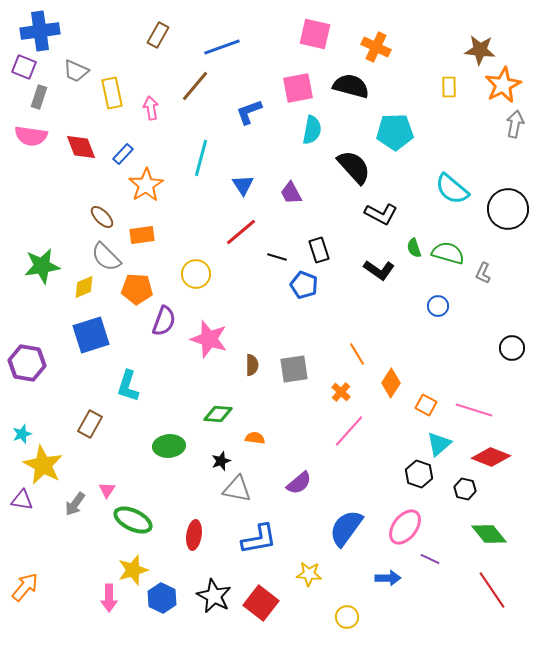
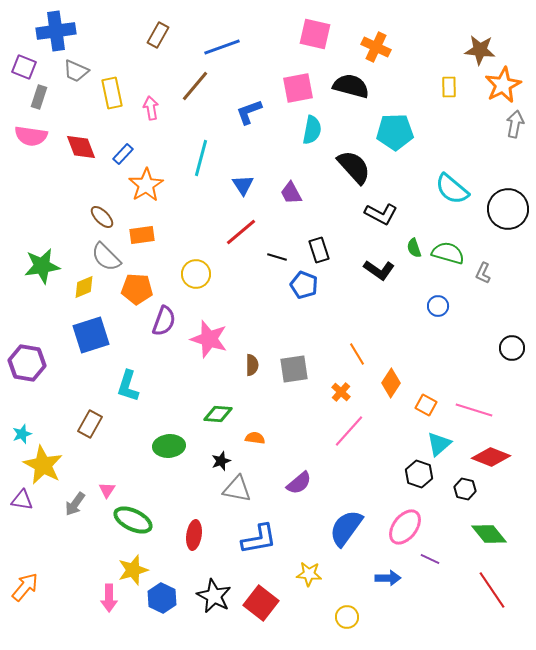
blue cross at (40, 31): moved 16 px right
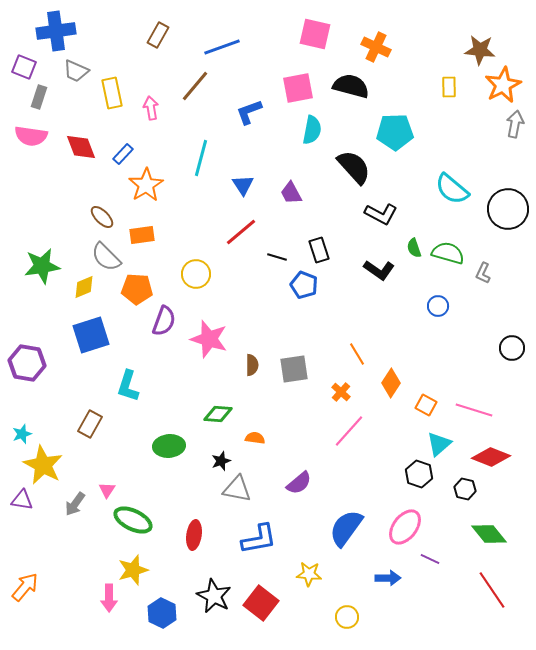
blue hexagon at (162, 598): moved 15 px down
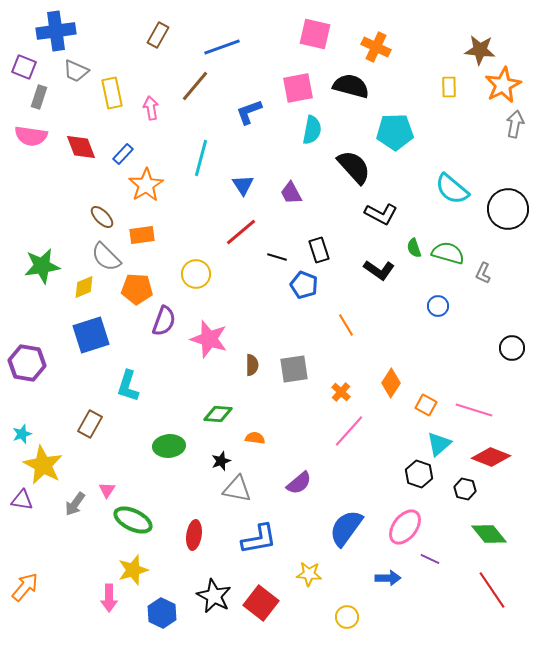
orange line at (357, 354): moved 11 px left, 29 px up
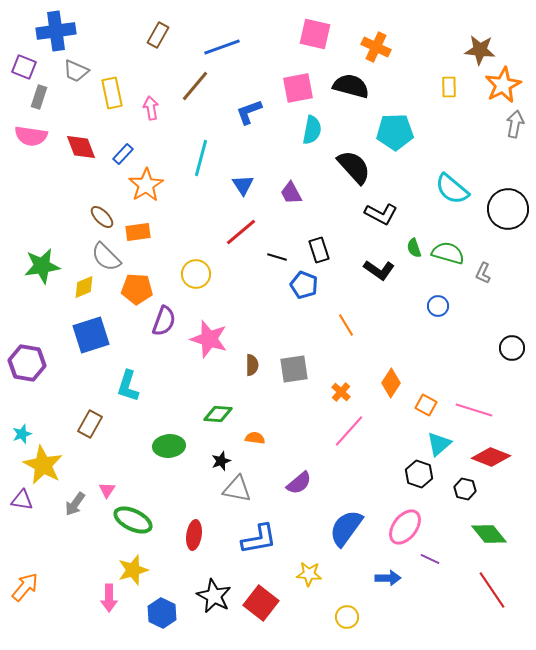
orange rectangle at (142, 235): moved 4 px left, 3 px up
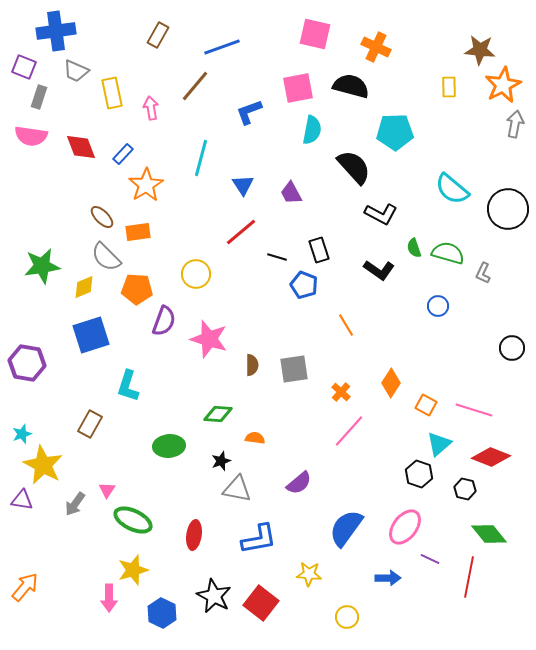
red line at (492, 590): moved 23 px left, 13 px up; rotated 45 degrees clockwise
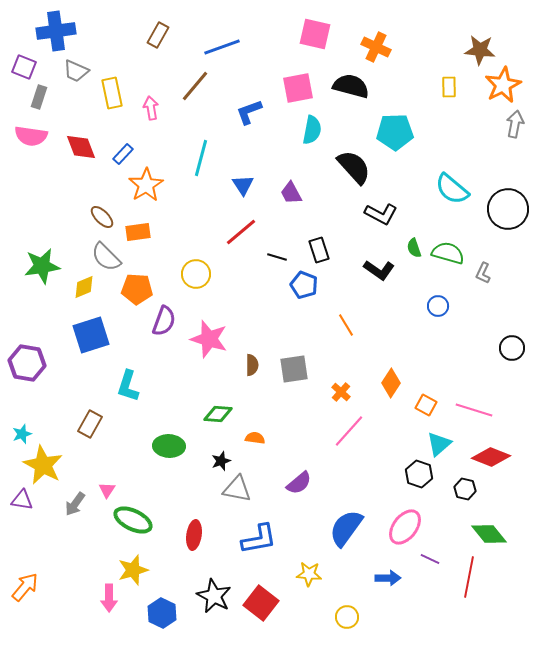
green ellipse at (169, 446): rotated 8 degrees clockwise
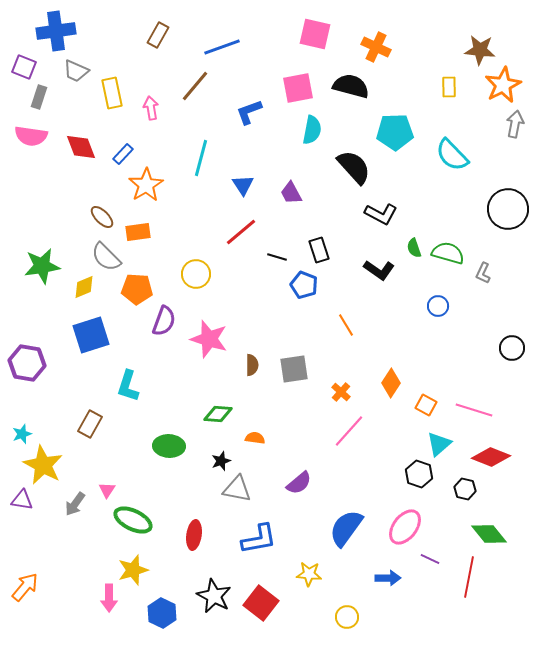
cyan semicircle at (452, 189): moved 34 px up; rotated 6 degrees clockwise
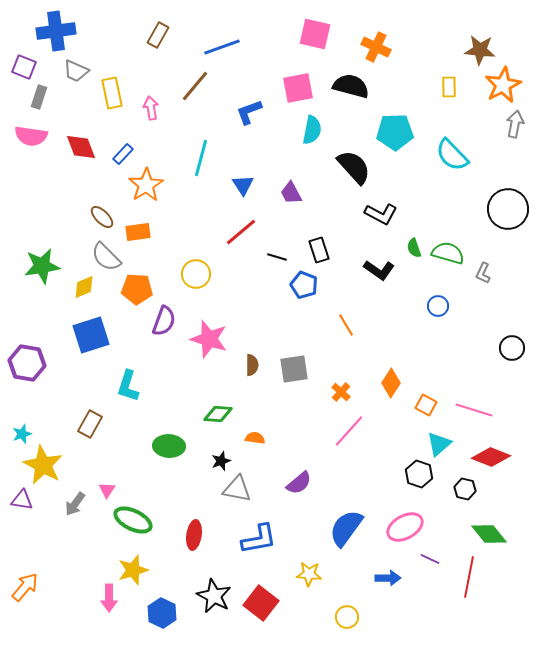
pink ellipse at (405, 527): rotated 24 degrees clockwise
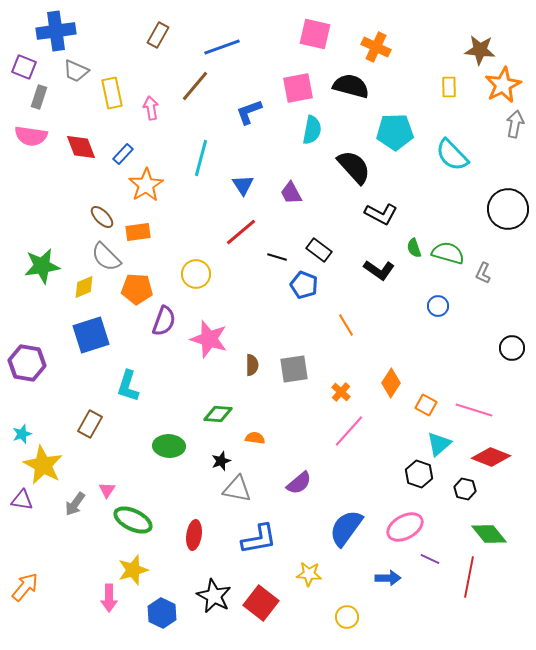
black rectangle at (319, 250): rotated 35 degrees counterclockwise
